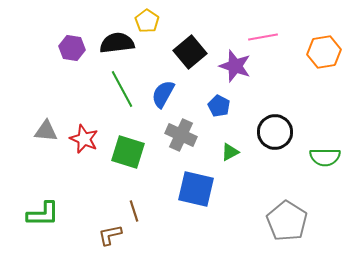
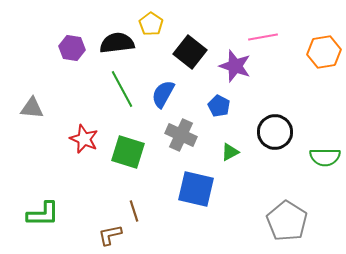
yellow pentagon: moved 4 px right, 3 px down
black square: rotated 12 degrees counterclockwise
gray triangle: moved 14 px left, 23 px up
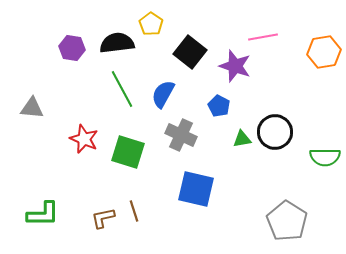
green triangle: moved 12 px right, 13 px up; rotated 18 degrees clockwise
brown L-shape: moved 7 px left, 17 px up
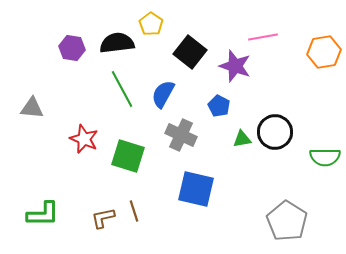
green square: moved 4 px down
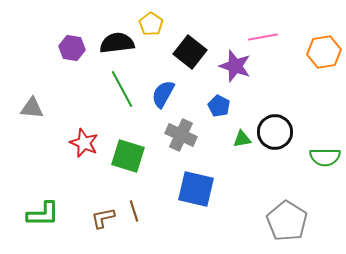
red star: moved 4 px down
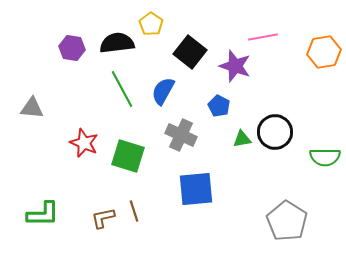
blue semicircle: moved 3 px up
blue square: rotated 18 degrees counterclockwise
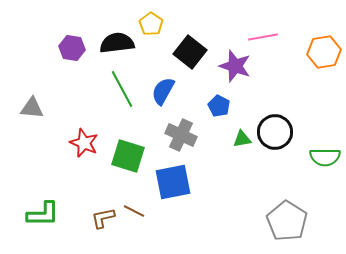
blue square: moved 23 px left, 7 px up; rotated 6 degrees counterclockwise
brown line: rotated 45 degrees counterclockwise
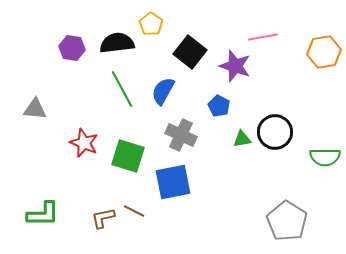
gray triangle: moved 3 px right, 1 px down
